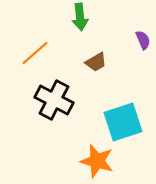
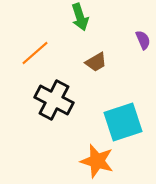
green arrow: rotated 12 degrees counterclockwise
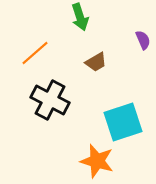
black cross: moved 4 px left
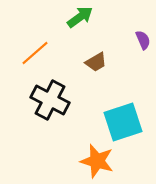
green arrow: rotated 108 degrees counterclockwise
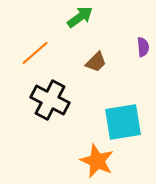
purple semicircle: moved 7 px down; rotated 18 degrees clockwise
brown trapezoid: rotated 15 degrees counterclockwise
cyan square: rotated 9 degrees clockwise
orange star: rotated 8 degrees clockwise
